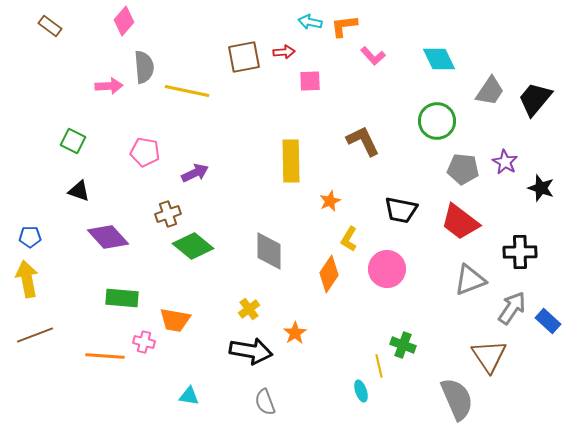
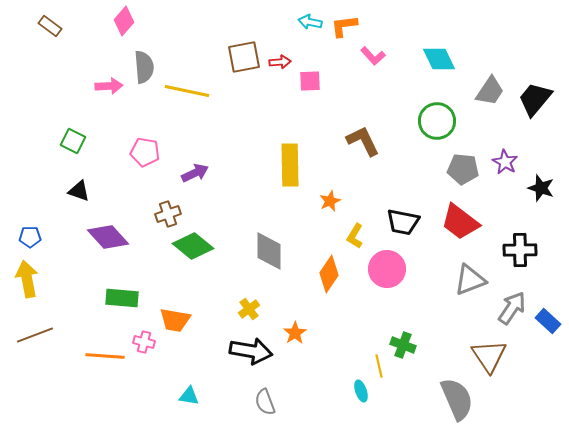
red arrow at (284, 52): moved 4 px left, 10 px down
yellow rectangle at (291, 161): moved 1 px left, 4 px down
black trapezoid at (401, 210): moved 2 px right, 12 px down
yellow L-shape at (349, 239): moved 6 px right, 3 px up
black cross at (520, 252): moved 2 px up
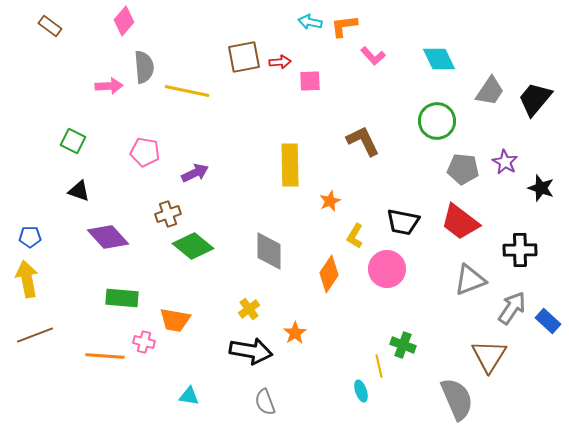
brown triangle at (489, 356): rotated 6 degrees clockwise
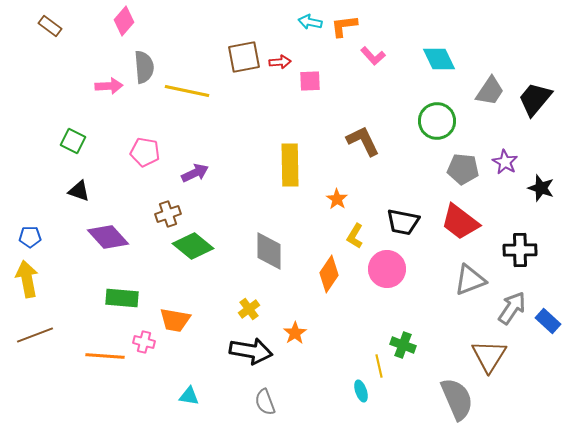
orange star at (330, 201): moved 7 px right, 2 px up; rotated 15 degrees counterclockwise
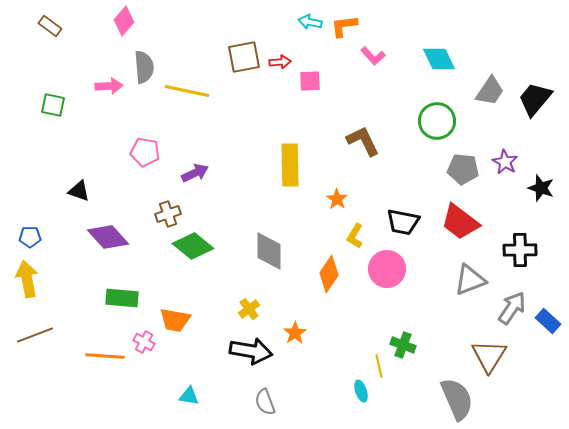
green square at (73, 141): moved 20 px left, 36 px up; rotated 15 degrees counterclockwise
pink cross at (144, 342): rotated 15 degrees clockwise
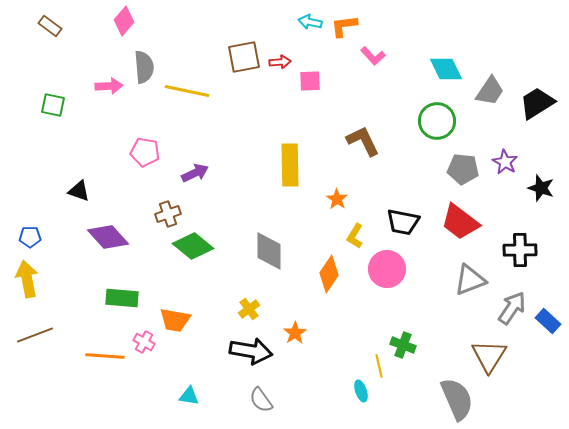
cyan diamond at (439, 59): moved 7 px right, 10 px down
black trapezoid at (535, 99): moved 2 px right, 4 px down; rotated 18 degrees clockwise
gray semicircle at (265, 402): moved 4 px left, 2 px up; rotated 16 degrees counterclockwise
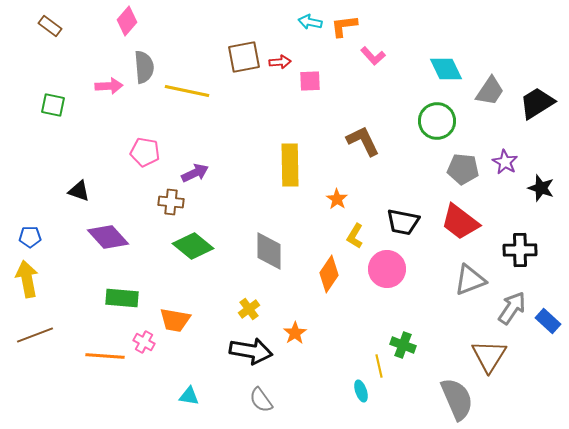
pink diamond at (124, 21): moved 3 px right
brown cross at (168, 214): moved 3 px right, 12 px up; rotated 25 degrees clockwise
